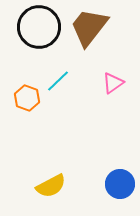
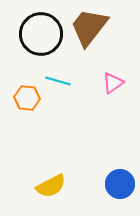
black circle: moved 2 px right, 7 px down
cyan line: rotated 60 degrees clockwise
orange hexagon: rotated 15 degrees counterclockwise
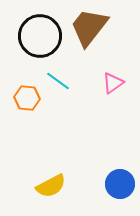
black circle: moved 1 px left, 2 px down
cyan line: rotated 20 degrees clockwise
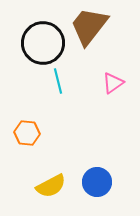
brown trapezoid: moved 1 px up
black circle: moved 3 px right, 7 px down
cyan line: rotated 40 degrees clockwise
orange hexagon: moved 35 px down
blue circle: moved 23 px left, 2 px up
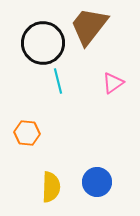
yellow semicircle: moved 1 px down; rotated 60 degrees counterclockwise
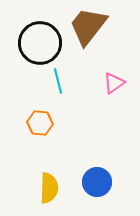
brown trapezoid: moved 1 px left
black circle: moved 3 px left
pink triangle: moved 1 px right
orange hexagon: moved 13 px right, 10 px up
yellow semicircle: moved 2 px left, 1 px down
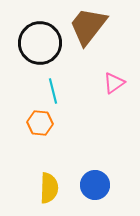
cyan line: moved 5 px left, 10 px down
blue circle: moved 2 px left, 3 px down
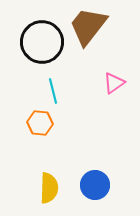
black circle: moved 2 px right, 1 px up
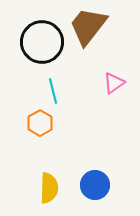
orange hexagon: rotated 25 degrees clockwise
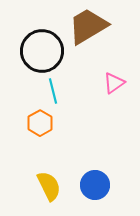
brown trapezoid: rotated 21 degrees clockwise
black circle: moved 9 px down
yellow semicircle: moved 2 px up; rotated 28 degrees counterclockwise
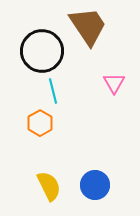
brown trapezoid: rotated 87 degrees clockwise
pink triangle: rotated 25 degrees counterclockwise
